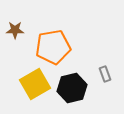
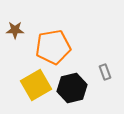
gray rectangle: moved 2 px up
yellow square: moved 1 px right, 1 px down
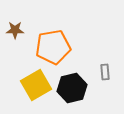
gray rectangle: rotated 14 degrees clockwise
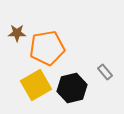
brown star: moved 2 px right, 3 px down
orange pentagon: moved 6 px left, 1 px down
gray rectangle: rotated 35 degrees counterclockwise
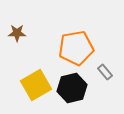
orange pentagon: moved 29 px right
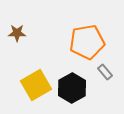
orange pentagon: moved 11 px right, 6 px up
black hexagon: rotated 16 degrees counterclockwise
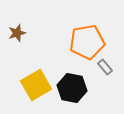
brown star: rotated 18 degrees counterclockwise
gray rectangle: moved 5 px up
black hexagon: rotated 20 degrees counterclockwise
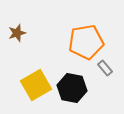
orange pentagon: moved 1 px left
gray rectangle: moved 1 px down
